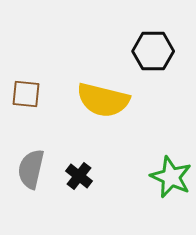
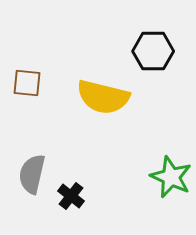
brown square: moved 1 px right, 11 px up
yellow semicircle: moved 3 px up
gray semicircle: moved 1 px right, 5 px down
black cross: moved 8 px left, 20 px down
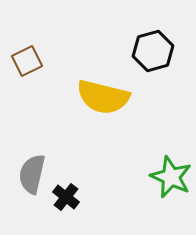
black hexagon: rotated 15 degrees counterclockwise
brown square: moved 22 px up; rotated 32 degrees counterclockwise
black cross: moved 5 px left, 1 px down
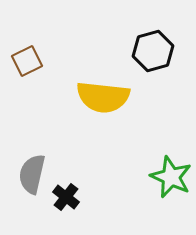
yellow semicircle: rotated 8 degrees counterclockwise
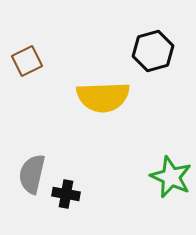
yellow semicircle: rotated 8 degrees counterclockwise
black cross: moved 3 px up; rotated 28 degrees counterclockwise
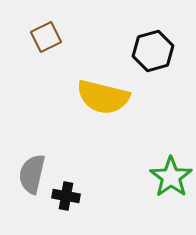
brown square: moved 19 px right, 24 px up
yellow semicircle: rotated 16 degrees clockwise
green star: rotated 12 degrees clockwise
black cross: moved 2 px down
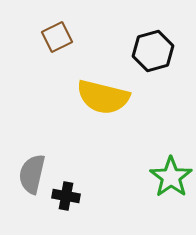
brown square: moved 11 px right
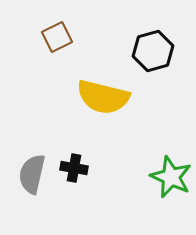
green star: rotated 12 degrees counterclockwise
black cross: moved 8 px right, 28 px up
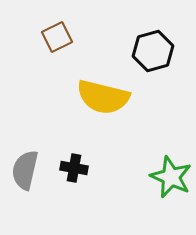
gray semicircle: moved 7 px left, 4 px up
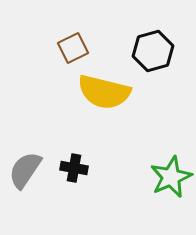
brown square: moved 16 px right, 11 px down
yellow semicircle: moved 1 px right, 5 px up
gray semicircle: rotated 21 degrees clockwise
green star: rotated 24 degrees clockwise
